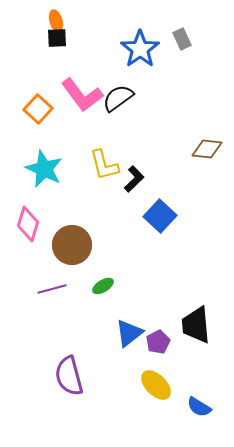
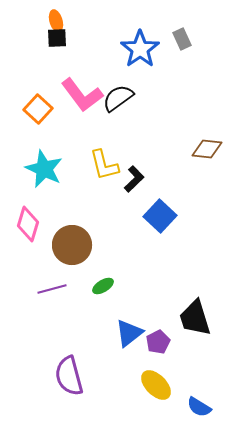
black trapezoid: moved 1 px left, 7 px up; rotated 12 degrees counterclockwise
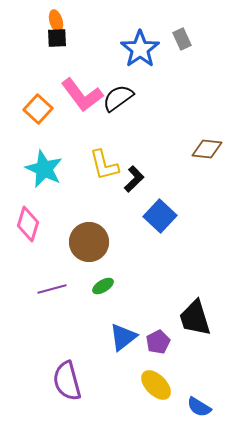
brown circle: moved 17 px right, 3 px up
blue triangle: moved 6 px left, 4 px down
purple semicircle: moved 2 px left, 5 px down
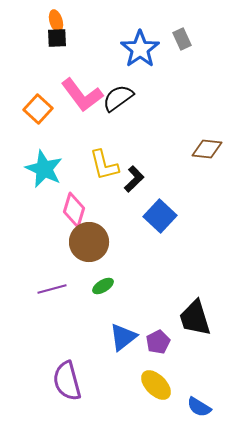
pink diamond: moved 46 px right, 14 px up
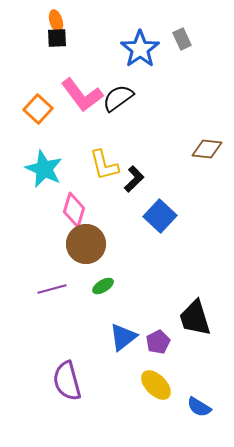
brown circle: moved 3 px left, 2 px down
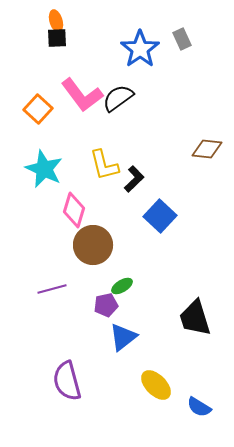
brown circle: moved 7 px right, 1 px down
green ellipse: moved 19 px right
purple pentagon: moved 52 px left, 37 px up; rotated 15 degrees clockwise
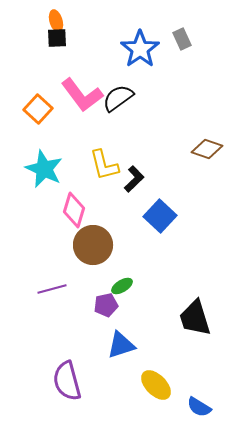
brown diamond: rotated 12 degrees clockwise
blue triangle: moved 2 px left, 8 px down; rotated 20 degrees clockwise
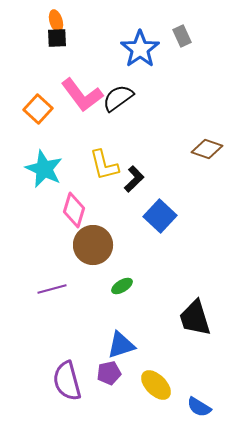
gray rectangle: moved 3 px up
purple pentagon: moved 3 px right, 68 px down
